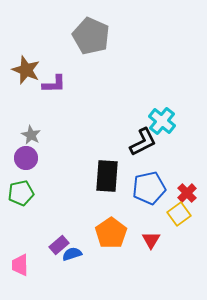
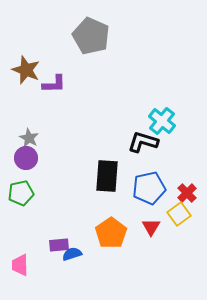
gray star: moved 2 px left, 3 px down
black L-shape: rotated 136 degrees counterclockwise
red triangle: moved 13 px up
purple rectangle: rotated 36 degrees clockwise
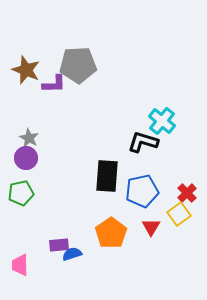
gray pentagon: moved 13 px left, 29 px down; rotated 27 degrees counterclockwise
blue pentagon: moved 7 px left, 3 px down
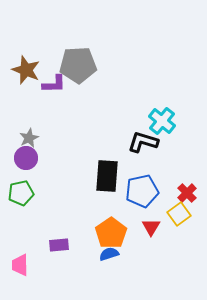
gray star: rotated 18 degrees clockwise
blue semicircle: moved 37 px right
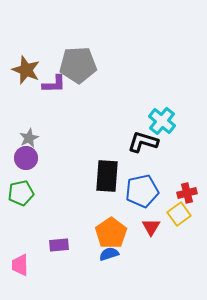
red cross: rotated 30 degrees clockwise
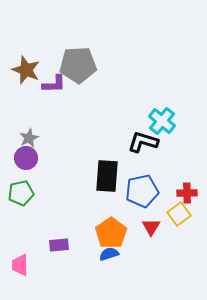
red cross: rotated 12 degrees clockwise
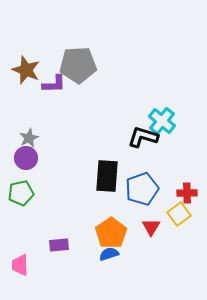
black L-shape: moved 5 px up
blue pentagon: moved 2 px up; rotated 8 degrees counterclockwise
